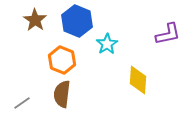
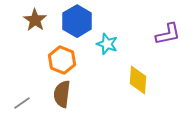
blue hexagon: rotated 8 degrees clockwise
cyan star: rotated 20 degrees counterclockwise
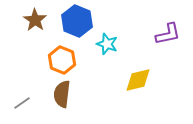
blue hexagon: rotated 8 degrees counterclockwise
yellow diamond: rotated 72 degrees clockwise
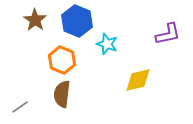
gray line: moved 2 px left, 4 px down
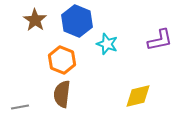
purple L-shape: moved 8 px left, 6 px down
yellow diamond: moved 16 px down
gray line: rotated 24 degrees clockwise
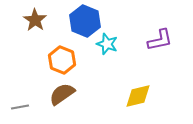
blue hexagon: moved 8 px right
brown semicircle: rotated 48 degrees clockwise
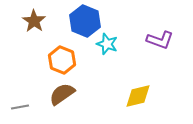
brown star: moved 1 px left, 1 px down
purple L-shape: rotated 32 degrees clockwise
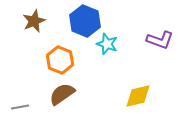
brown star: rotated 15 degrees clockwise
orange hexagon: moved 2 px left
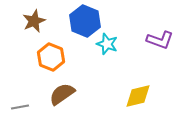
orange hexagon: moved 9 px left, 3 px up
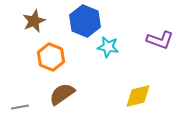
cyan star: moved 1 px right, 3 px down; rotated 10 degrees counterclockwise
